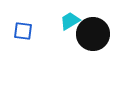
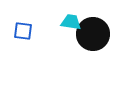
cyan trapezoid: moved 1 px right, 1 px down; rotated 40 degrees clockwise
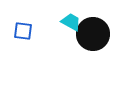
cyan trapezoid: rotated 20 degrees clockwise
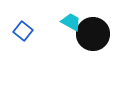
blue square: rotated 30 degrees clockwise
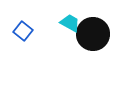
cyan trapezoid: moved 1 px left, 1 px down
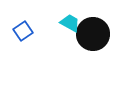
blue square: rotated 18 degrees clockwise
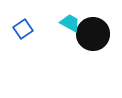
blue square: moved 2 px up
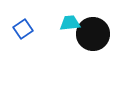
cyan trapezoid: rotated 35 degrees counterclockwise
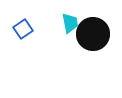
cyan trapezoid: rotated 85 degrees clockwise
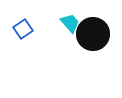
cyan trapezoid: rotated 30 degrees counterclockwise
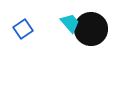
black circle: moved 2 px left, 5 px up
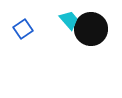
cyan trapezoid: moved 1 px left, 3 px up
